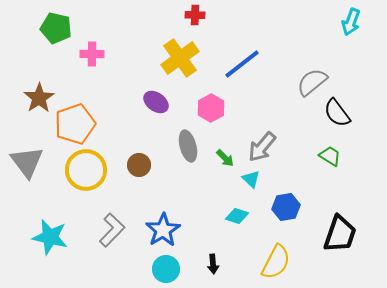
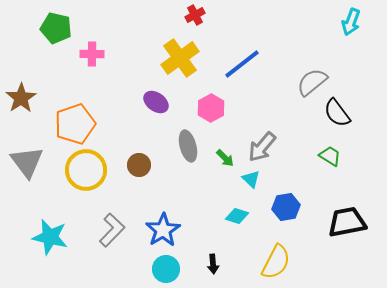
red cross: rotated 30 degrees counterclockwise
brown star: moved 18 px left
black trapezoid: moved 7 px right, 12 px up; rotated 120 degrees counterclockwise
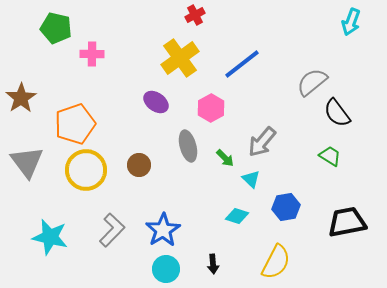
gray arrow: moved 5 px up
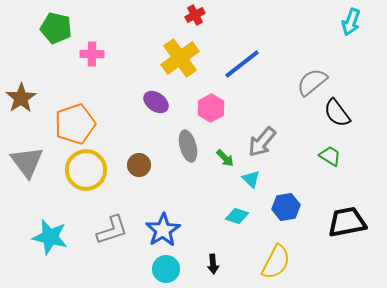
gray L-shape: rotated 28 degrees clockwise
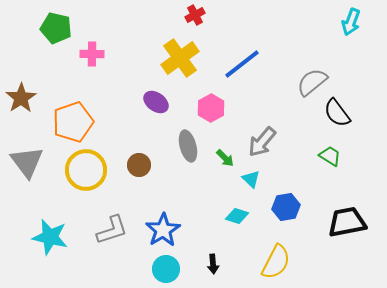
orange pentagon: moved 2 px left, 2 px up
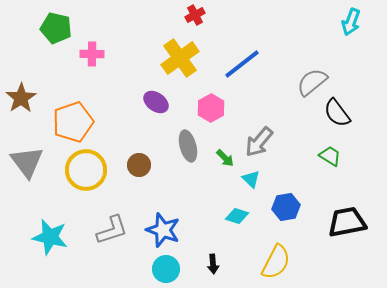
gray arrow: moved 3 px left
blue star: rotated 20 degrees counterclockwise
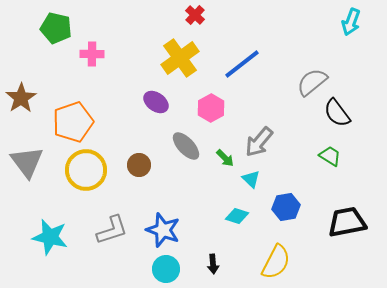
red cross: rotated 18 degrees counterclockwise
gray ellipse: moved 2 px left; rotated 28 degrees counterclockwise
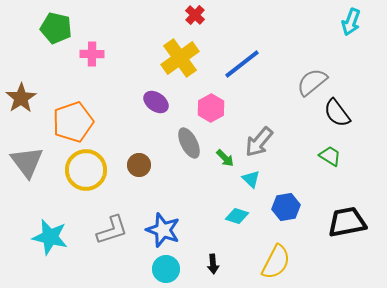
gray ellipse: moved 3 px right, 3 px up; rotated 16 degrees clockwise
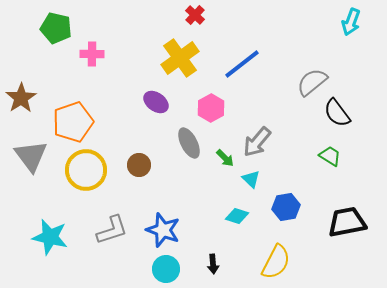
gray arrow: moved 2 px left
gray triangle: moved 4 px right, 6 px up
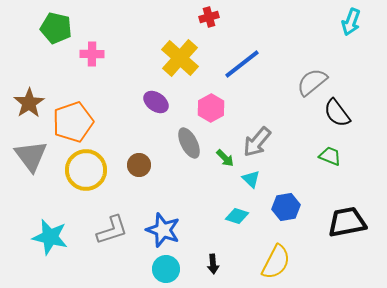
red cross: moved 14 px right, 2 px down; rotated 30 degrees clockwise
yellow cross: rotated 12 degrees counterclockwise
brown star: moved 8 px right, 5 px down
green trapezoid: rotated 10 degrees counterclockwise
